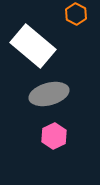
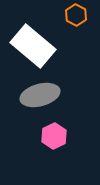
orange hexagon: moved 1 px down
gray ellipse: moved 9 px left, 1 px down
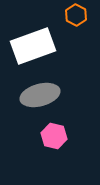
white rectangle: rotated 60 degrees counterclockwise
pink hexagon: rotated 20 degrees counterclockwise
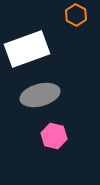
white rectangle: moved 6 px left, 3 px down
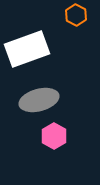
gray ellipse: moved 1 px left, 5 px down
pink hexagon: rotated 15 degrees clockwise
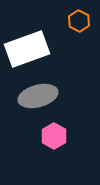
orange hexagon: moved 3 px right, 6 px down
gray ellipse: moved 1 px left, 4 px up
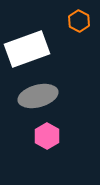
pink hexagon: moved 7 px left
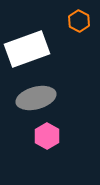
gray ellipse: moved 2 px left, 2 px down
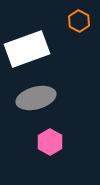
pink hexagon: moved 3 px right, 6 px down
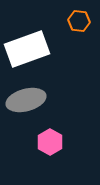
orange hexagon: rotated 20 degrees counterclockwise
gray ellipse: moved 10 px left, 2 px down
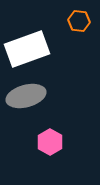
gray ellipse: moved 4 px up
